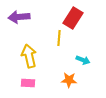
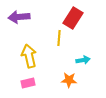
cyan arrow: rotated 32 degrees counterclockwise
pink rectangle: rotated 16 degrees counterclockwise
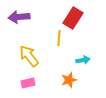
yellow arrow: rotated 25 degrees counterclockwise
orange star: rotated 21 degrees counterclockwise
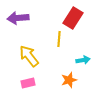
purple arrow: moved 1 px left, 1 px down
yellow line: moved 1 px down
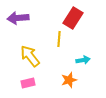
yellow arrow: moved 1 px right
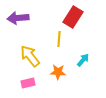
red rectangle: moved 1 px up
cyan arrow: rotated 40 degrees counterclockwise
orange star: moved 11 px left, 8 px up; rotated 21 degrees clockwise
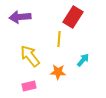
purple arrow: moved 2 px right, 1 px up
pink rectangle: moved 1 px right, 3 px down
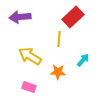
red rectangle: rotated 15 degrees clockwise
yellow arrow: rotated 20 degrees counterclockwise
pink rectangle: moved 1 px down; rotated 32 degrees clockwise
